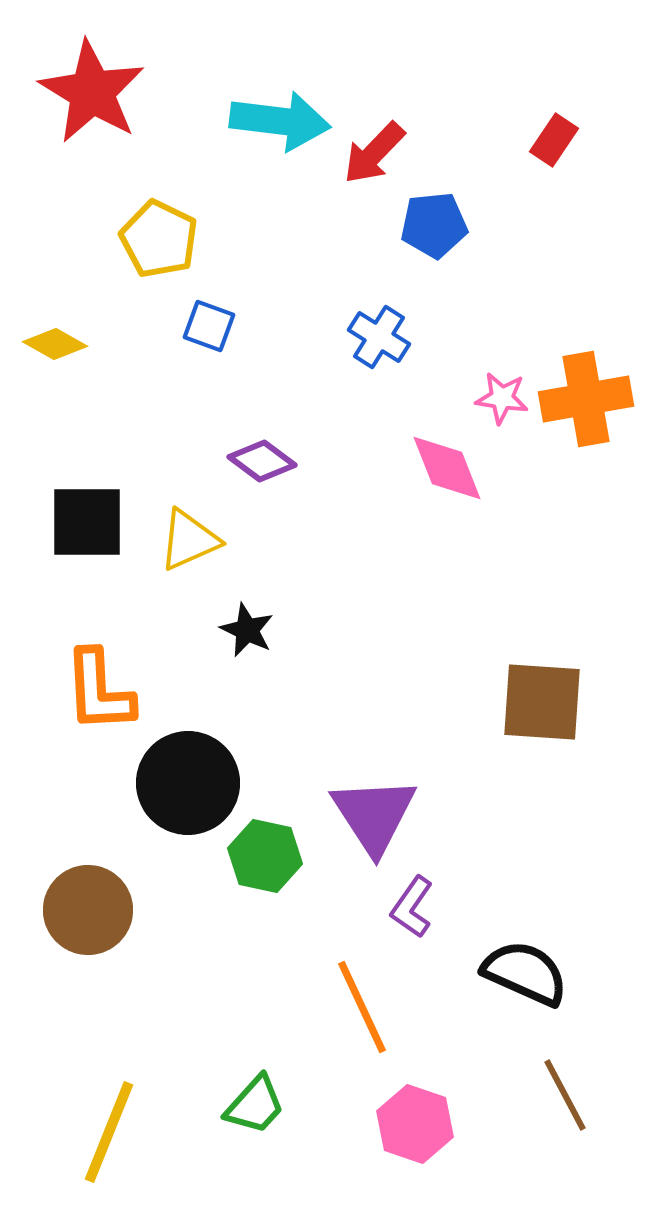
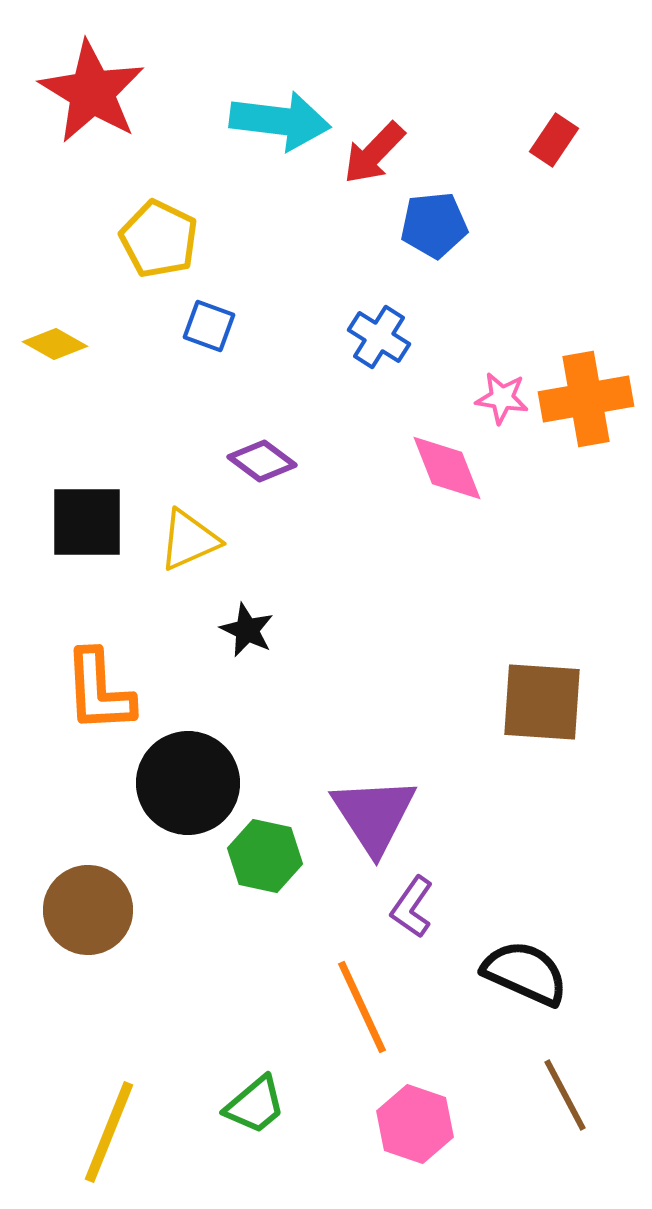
green trapezoid: rotated 8 degrees clockwise
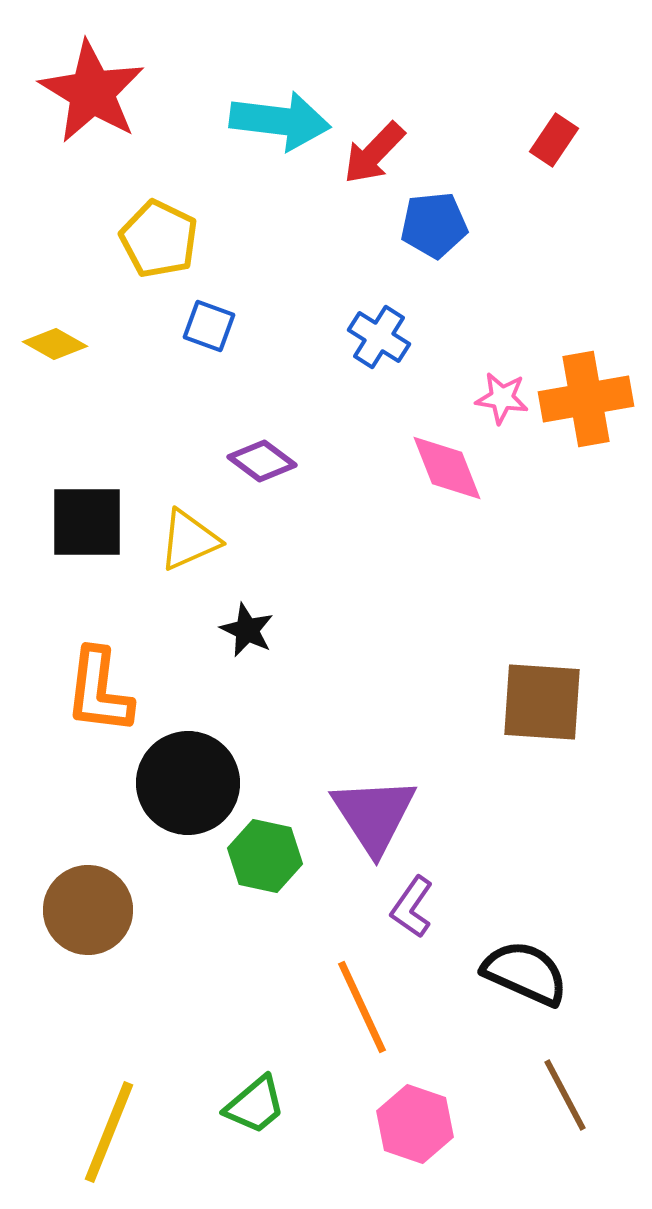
orange L-shape: rotated 10 degrees clockwise
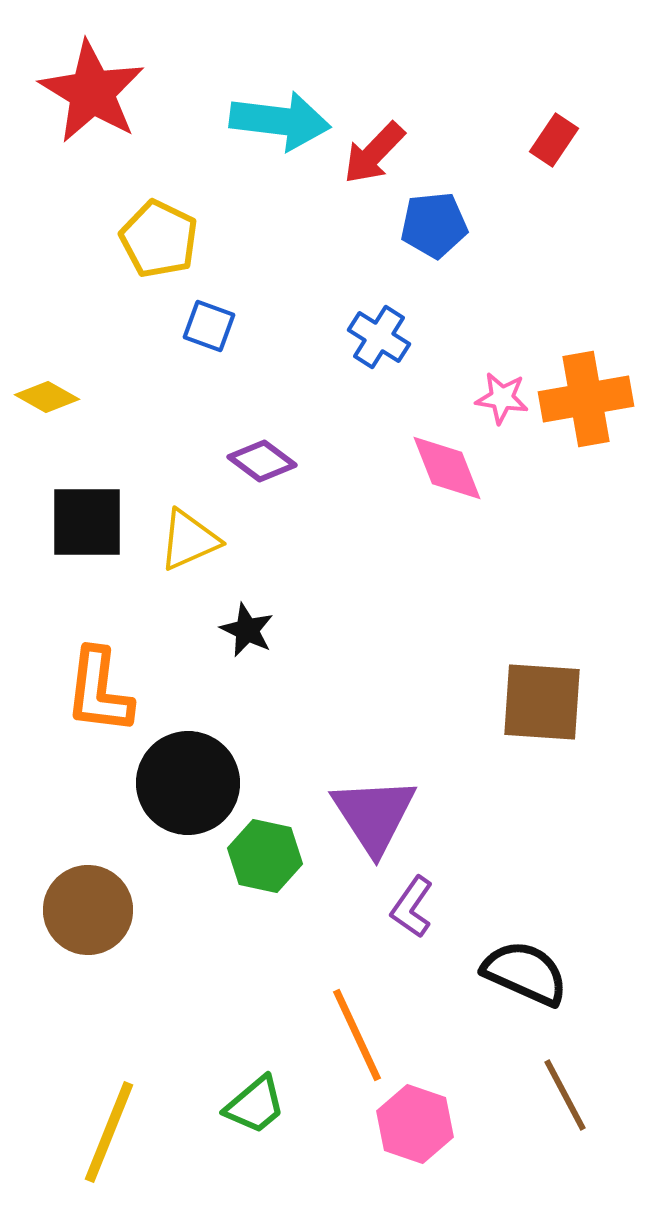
yellow diamond: moved 8 px left, 53 px down
orange line: moved 5 px left, 28 px down
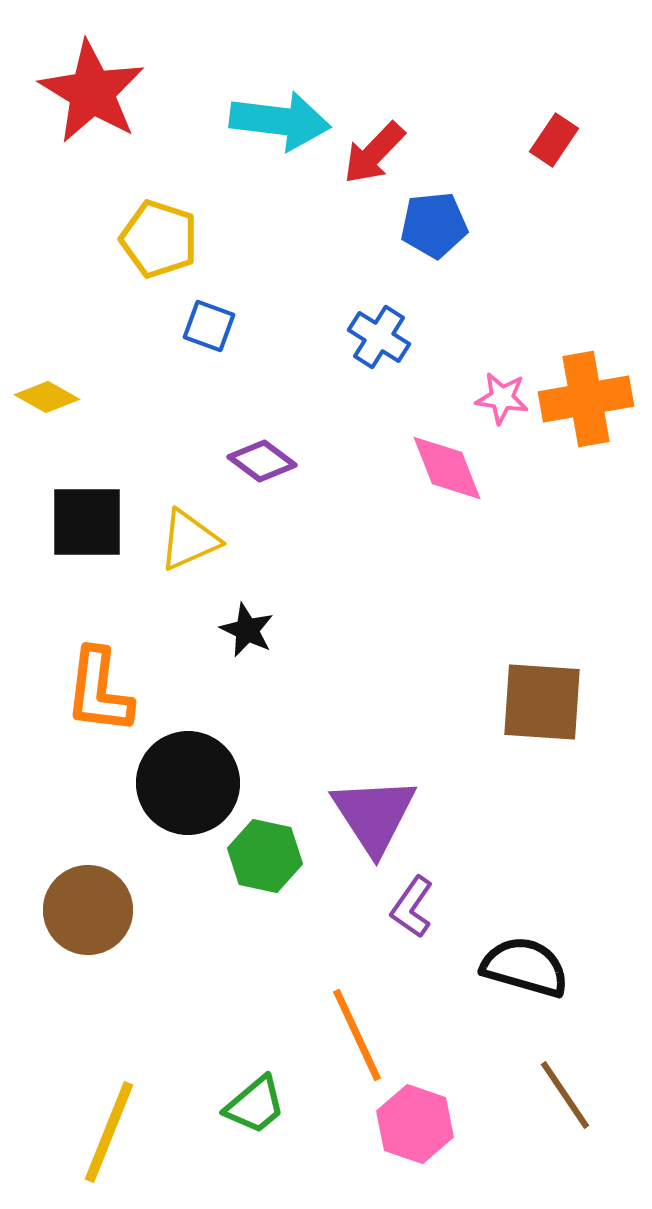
yellow pentagon: rotated 8 degrees counterclockwise
black semicircle: moved 6 px up; rotated 8 degrees counterclockwise
brown line: rotated 6 degrees counterclockwise
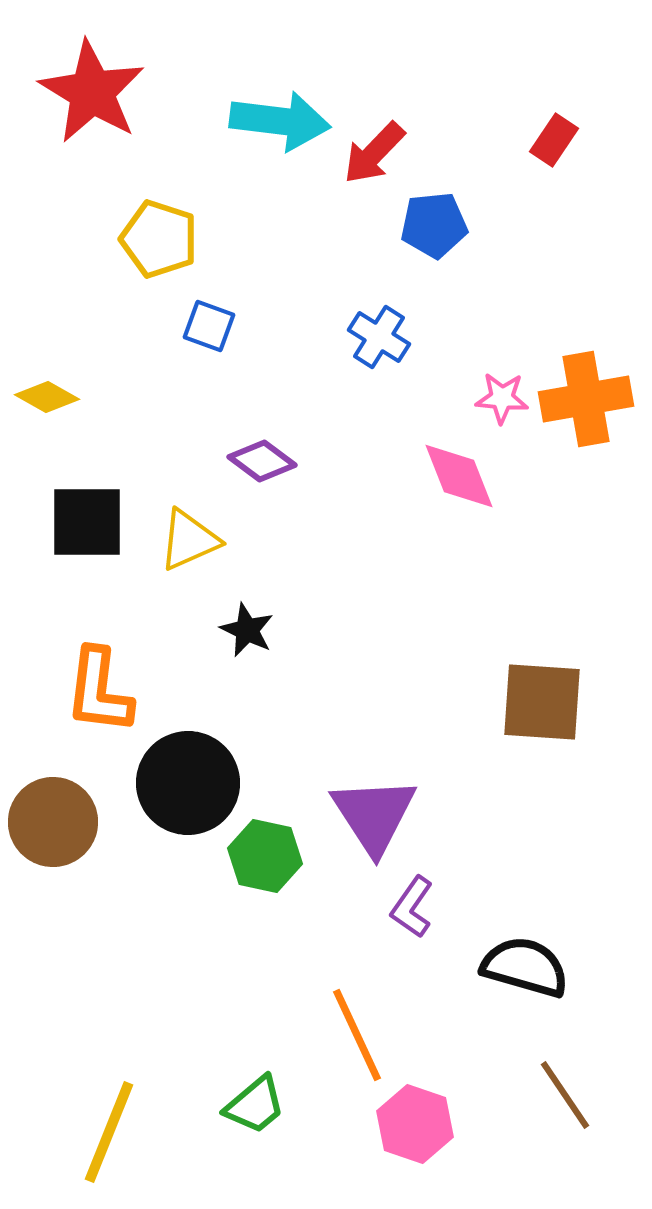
pink star: rotated 4 degrees counterclockwise
pink diamond: moved 12 px right, 8 px down
brown circle: moved 35 px left, 88 px up
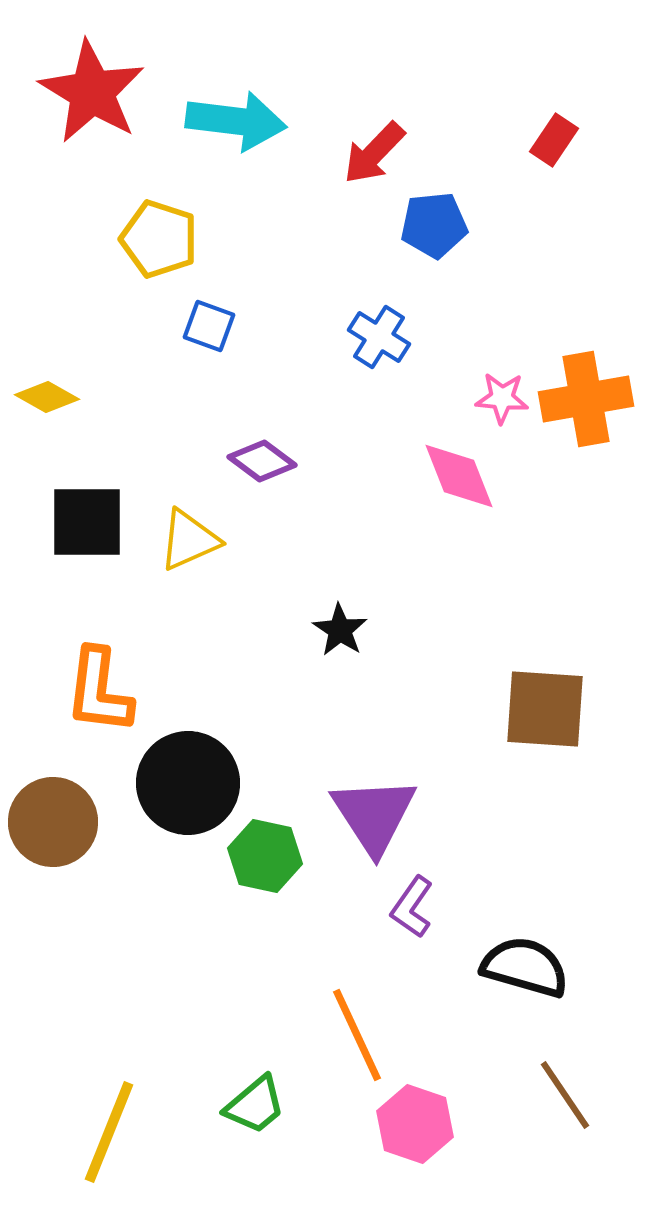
cyan arrow: moved 44 px left
black star: moved 93 px right; rotated 8 degrees clockwise
brown square: moved 3 px right, 7 px down
